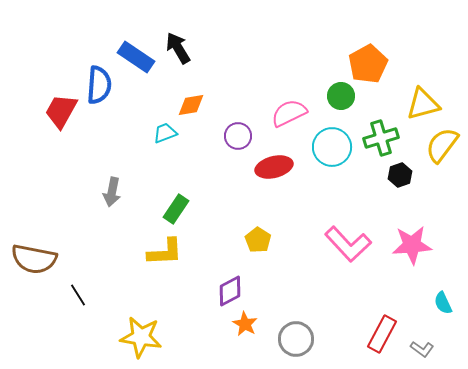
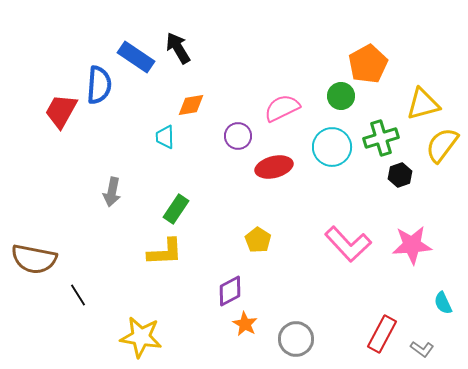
pink semicircle: moved 7 px left, 5 px up
cyan trapezoid: moved 4 px down; rotated 70 degrees counterclockwise
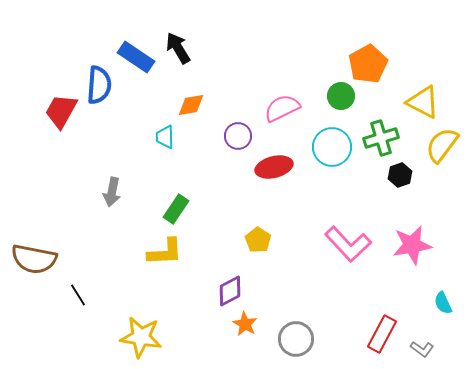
yellow triangle: moved 2 px up; rotated 42 degrees clockwise
pink star: rotated 6 degrees counterclockwise
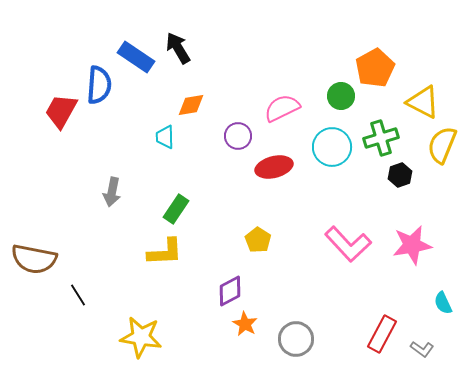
orange pentagon: moved 7 px right, 4 px down
yellow semicircle: rotated 15 degrees counterclockwise
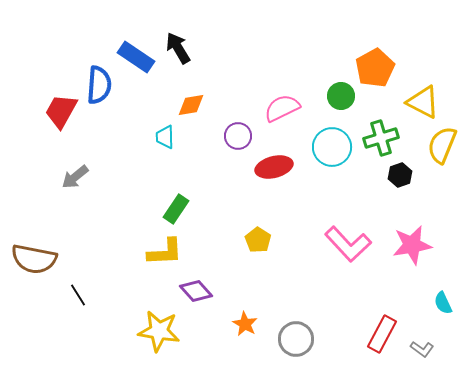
gray arrow: moved 37 px left, 15 px up; rotated 40 degrees clockwise
purple diamond: moved 34 px left; rotated 76 degrees clockwise
yellow star: moved 18 px right, 6 px up
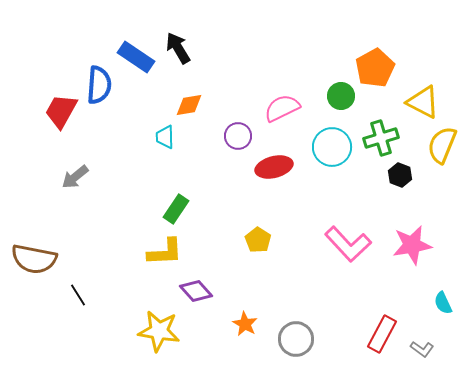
orange diamond: moved 2 px left
black hexagon: rotated 20 degrees counterclockwise
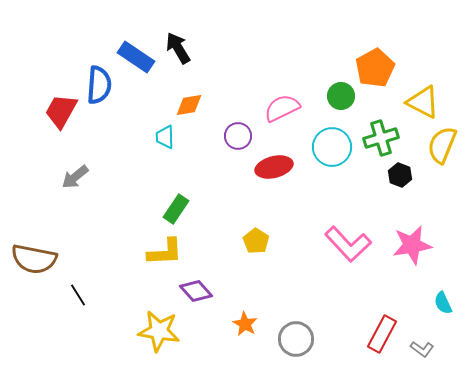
yellow pentagon: moved 2 px left, 1 px down
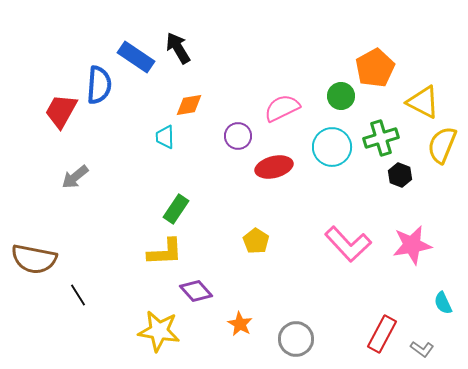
orange star: moved 5 px left
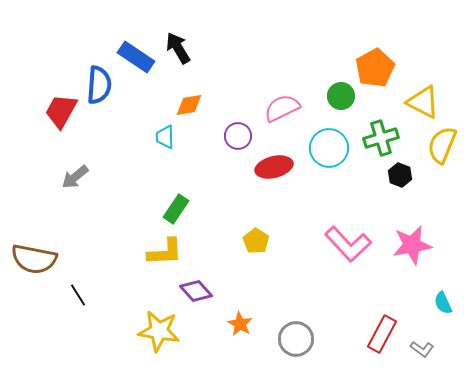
cyan circle: moved 3 px left, 1 px down
